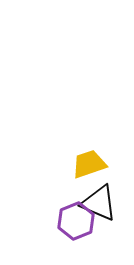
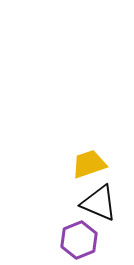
purple hexagon: moved 3 px right, 19 px down
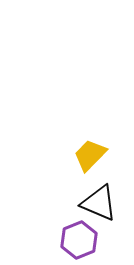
yellow trapezoid: moved 1 px right, 9 px up; rotated 27 degrees counterclockwise
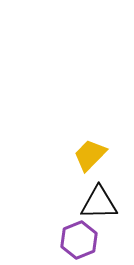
black triangle: rotated 24 degrees counterclockwise
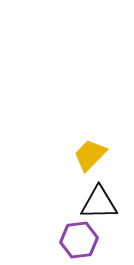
purple hexagon: rotated 15 degrees clockwise
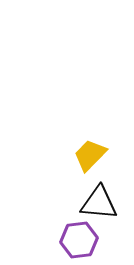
black triangle: rotated 6 degrees clockwise
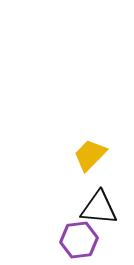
black triangle: moved 5 px down
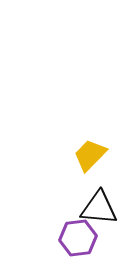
purple hexagon: moved 1 px left, 2 px up
